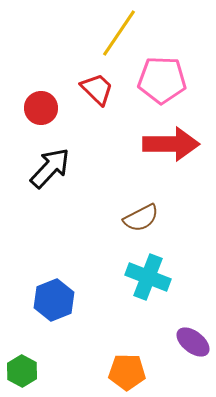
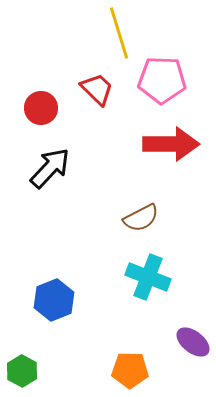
yellow line: rotated 51 degrees counterclockwise
orange pentagon: moved 3 px right, 2 px up
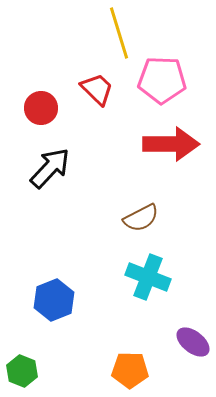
green hexagon: rotated 8 degrees counterclockwise
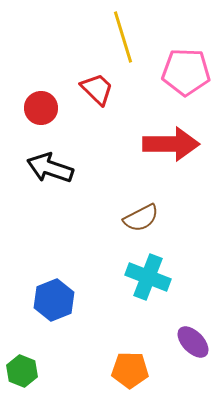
yellow line: moved 4 px right, 4 px down
pink pentagon: moved 24 px right, 8 px up
black arrow: rotated 114 degrees counterclockwise
purple ellipse: rotated 8 degrees clockwise
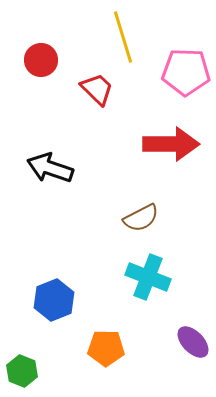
red circle: moved 48 px up
orange pentagon: moved 24 px left, 22 px up
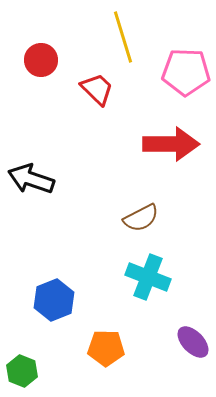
black arrow: moved 19 px left, 11 px down
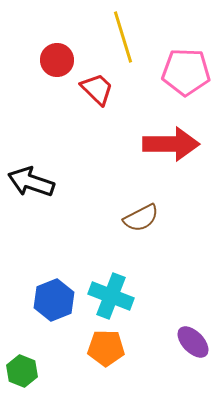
red circle: moved 16 px right
black arrow: moved 3 px down
cyan cross: moved 37 px left, 19 px down
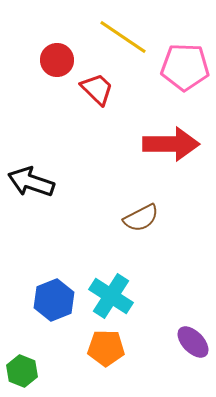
yellow line: rotated 39 degrees counterclockwise
pink pentagon: moved 1 px left, 5 px up
cyan cross: rotated 12 degrees clockwise
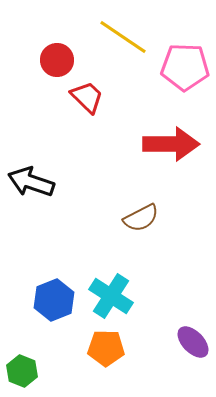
red trapezoid: moved 10 px left, 8 px down
